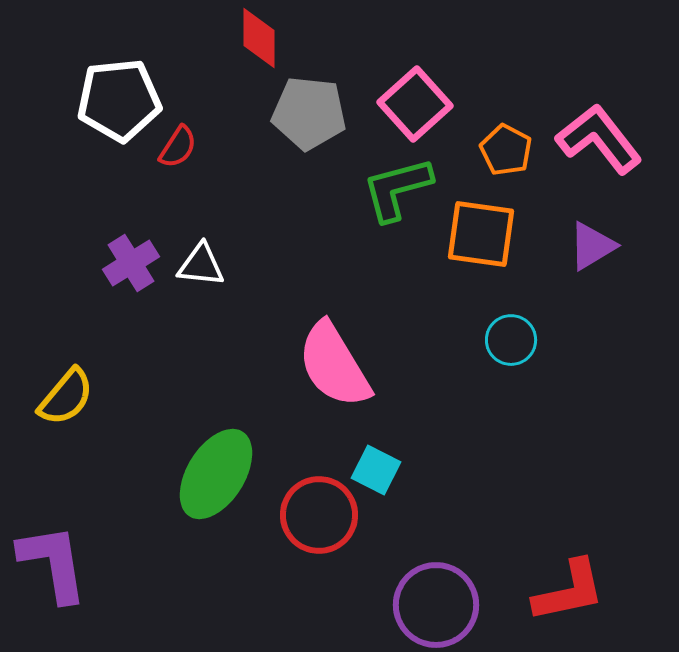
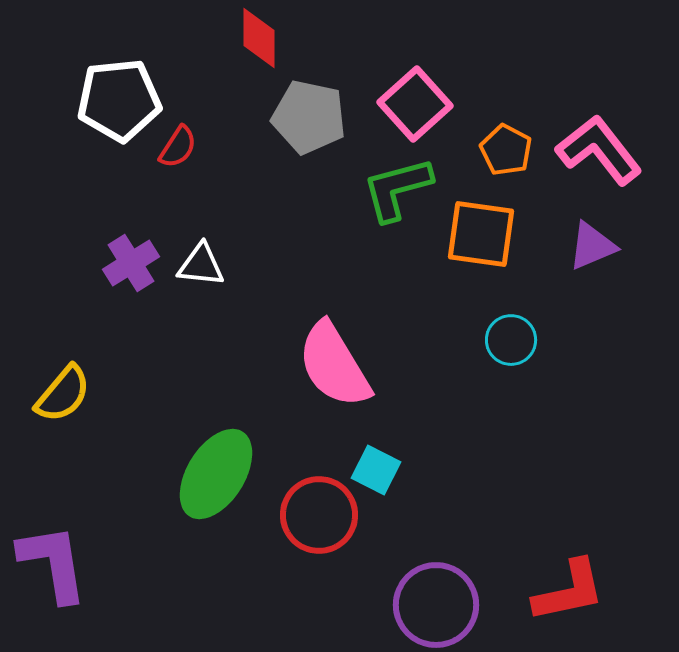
gray pentagon: moved 4 px down; rotated 6 degrees clockwise
pink L-shape: moved 11 px down
purple triangle: rotated 8 degrees clockwise
yellow semicircle: moved 3 px left, 3 px up
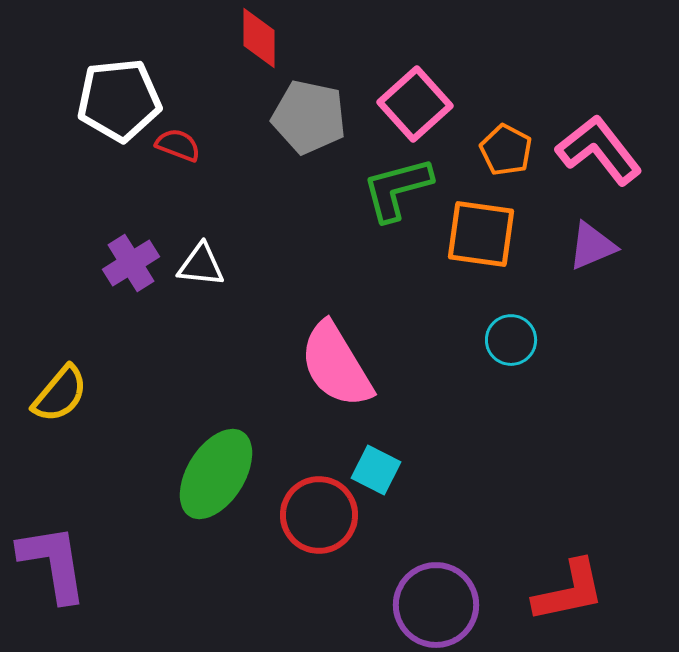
red semicircle: moved 2 px up; rotated 102 degrees counterclockwise
pink semicircle: moved 2 px right
yellow semicircle: moved 3 px left
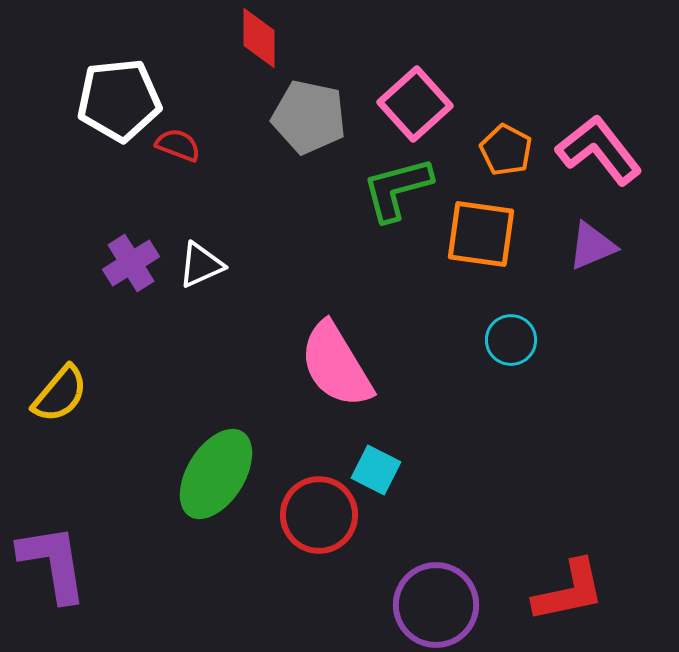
white triangle: rotated 30 degrees counterclockwise
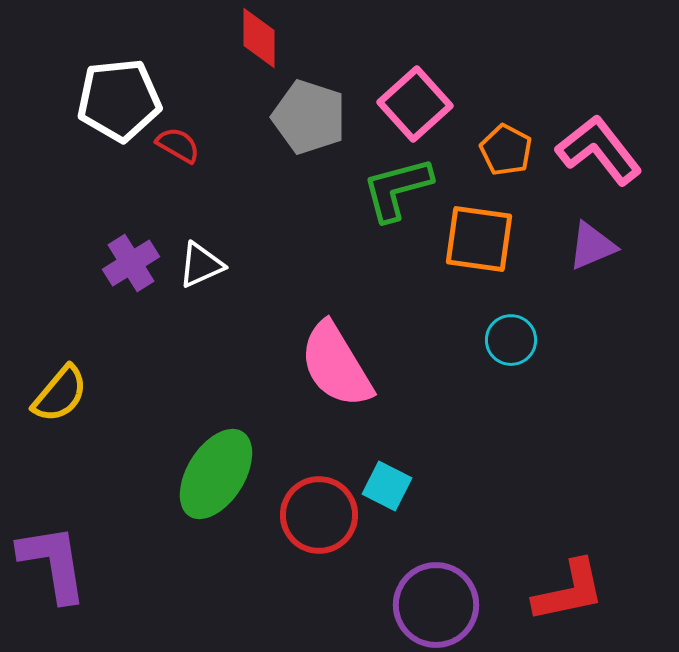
gray pentagon: rotated 6 degrees clockwise
red semicircle: rotated 9 degrees clockwise
orange square: moved 2 px left, 5 px down
cyan square: moved 11 px right, 16 px down
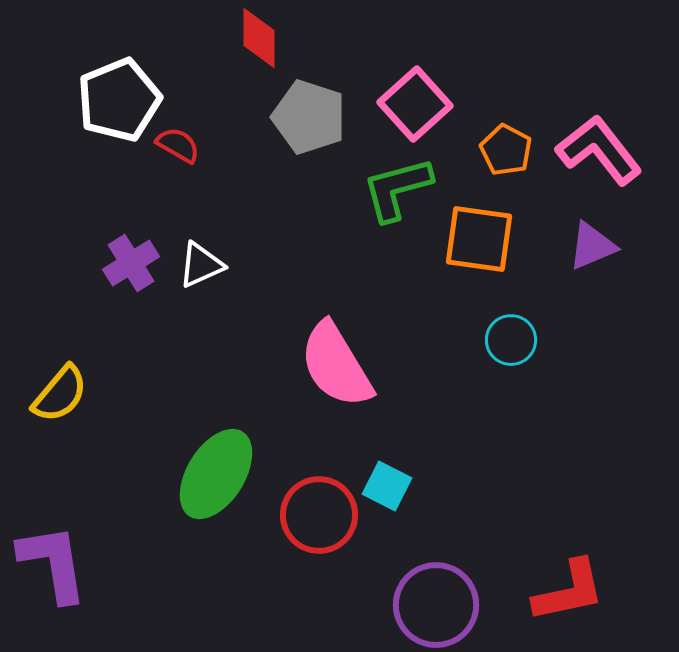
white pentagon: rotated 16 degrees counterclockwise
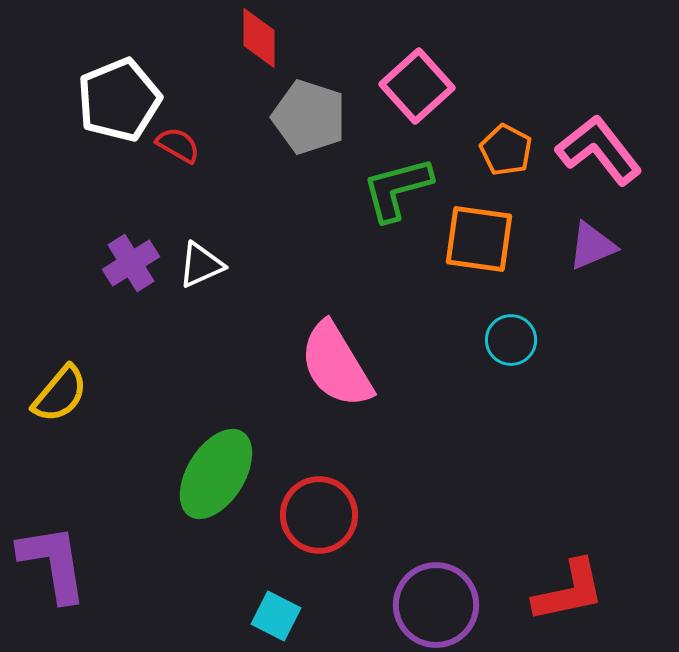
pink square: moved 2 px right, 18 px up
cyan square: moved 111 px left, 130 px down
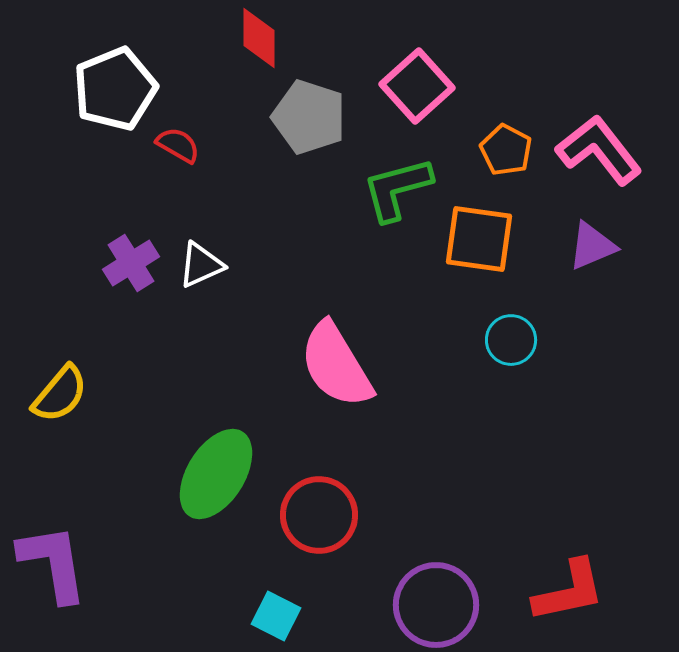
white pentagon: moved 4 px left, 11 px up
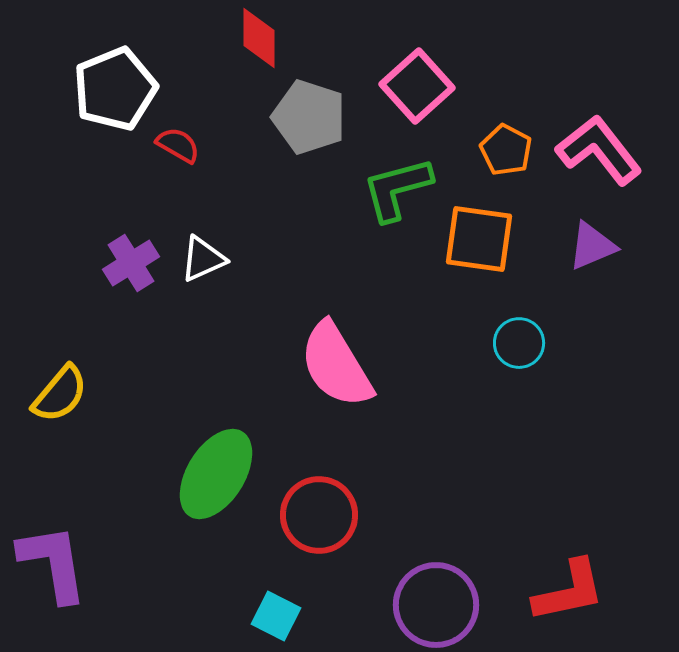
white triangle: moved 2 px right, 6 px up
cyan circle: moved 8 px right, 3 px down
